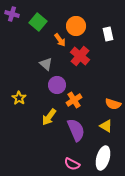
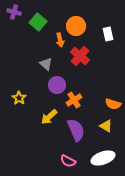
purple cross: moved 2 px right, 2 px up
orange arrow: rotated 24 degrees clockwise
yellow arrow: rotated 12 degrees clockwise
white ellipse: rotated 55 degrees clockwise
pink semicircle: moved 4 px left, 3 px up
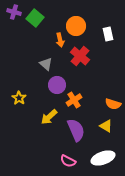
green square: moved 3 px left, 4 px up
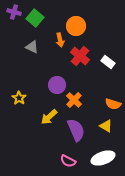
white rectangle: moved 28 px down; rotated 40 degrees counterclockwise
gray triangle: moved 14 px left, 17 px up; rotated 16 degrees counterclockwise
orange cross: rotated 14 degrees counterclockwise
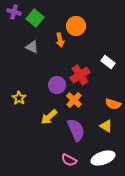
red cross: moved 19 px down; rotated 18 degrees clockwise
pink semicircle: moved 1 px right, 1 px up
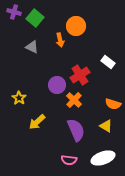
yellow arrow: moved 12 px left, 5 px down
pink semicircle: rotated 21 degrees counterclockwise
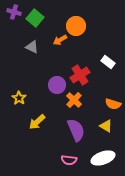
orange arrow: rotated 72 degrees clockwise
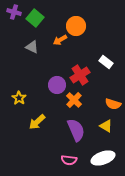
white rectangle: moved 2 px left
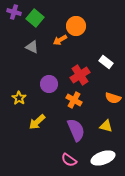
purple circle: moved 8 px left, 1 px up
orange cross: rotated 14 degrees counterclockwise
orange semicircle: moved 6 px up
yellow triangle: rotated 16 degrees counterclockwise
pink semicircle: rotated 28 degrees clockwise
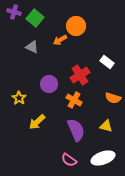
white rectangle: moved 1 px right
